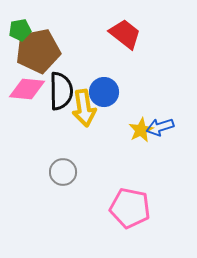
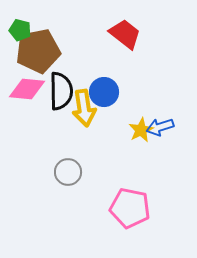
green pentagon: rotated 25 degrees clockwise
gray circle: moved 5 px right
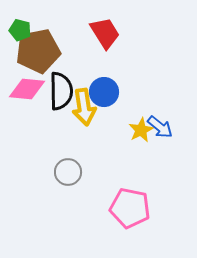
red trapezoid: moved 20 px left, 1 px up; rotated 20 degrees clockwise
yellow arrow: moved 1 px up
blue arrow: rotated 124 degrees counterclockwise
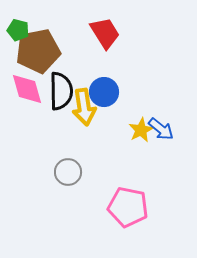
green pentagon: moved 2 px left
pink diamond: rotated 69 degrees clockwise
blue arrow: moved 1 px right, 2 px down
pink pentagon: moved 2 px left, 1 px up
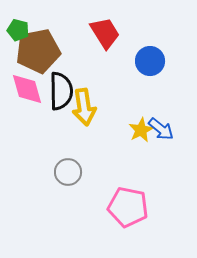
blue circle: moved 46 px right, 31 px up
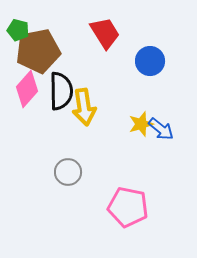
pink diamond: rotated 57 degrees clockwise
yellow star: moved 6 px up; rotated 10 degrees clockwise
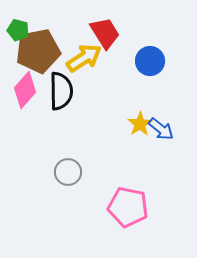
pink diamond: moved 2 px left, 1 px down
yellow arrow: moved 49 px up; rotated 114 degrees counterclockwise
yellow star: moved 1 px left; rotated 15 degrees counterclockwise
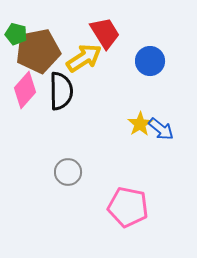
green pentagon: moved 2 px left, 4 px down
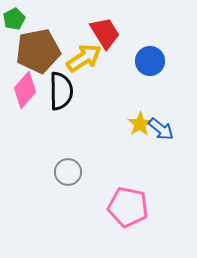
green pentagon: moved 2 px left, 15 px up; rotated 30 degrees clockwise
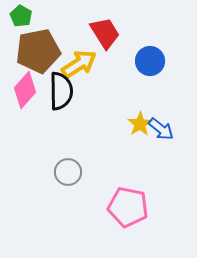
green pentagon: moved 7 px right, 3 px up; rotated 15 degrees counterclockwise
yellow arrow: moved 5 px left, 6 px down
